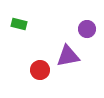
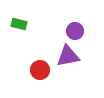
purple circle: moved 12 px left, 2 px down
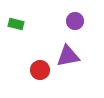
green rectangle: moved 3 px left
purple circle: moved 10 px up
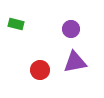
purple circle: moved 4 px left, 8 px down
purple triangle: moved 7 px right, 6 px down
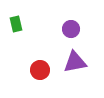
green rectangle: rotated 63 degrees clockwise
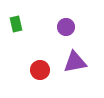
purple circle: moved 5 px left, 2 px up
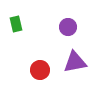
purple circle: moved 2 px right
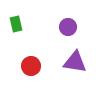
purple triangle: rotated 20 degrees clockwise
red circle: moved 9 px left, 4 px up
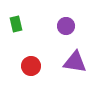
purple circle: moved 2 px left, 1 px up
